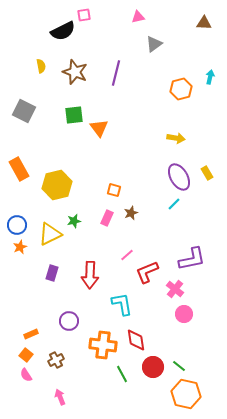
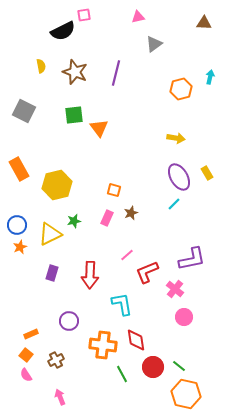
pink circle at (184, 314): moved 3 px down
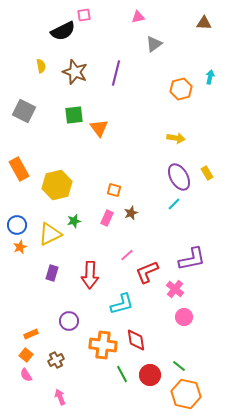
cyan L-shape at (122, 304): rotated 85 degrees clockwise
red circle at (153, 367): moved 3 px left, 8 px down
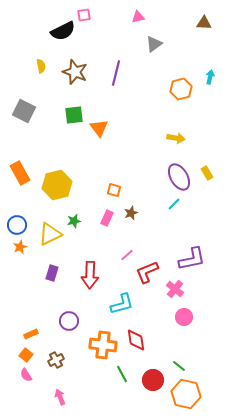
orange rectangle at (19, 169): moved 1 px right, 4 px down
red circle at (150, 375): moved 3 px right, 5 px down
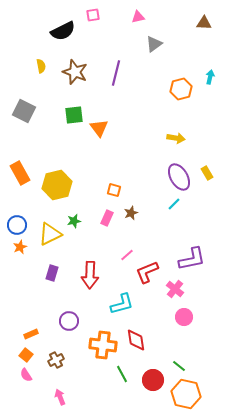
pink square at (84, 15): moved 9 px right
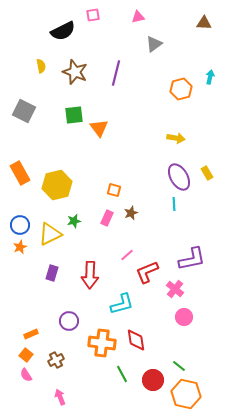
cyan line at (174, 204): rotated 48 degrees counterclockwise
blue circle at (17, 225): moved 3 px right
orange cross at (103, 345): moved 1 px left, 2 px up
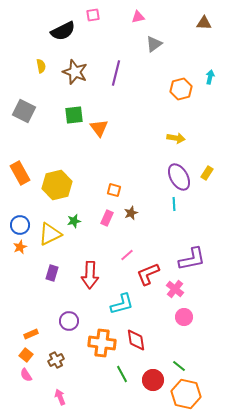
yellow rectangle at (207, 173): rotated 64 degrees clockwise
red L-shape at (147, 272): moved 1 px right, 2 px down
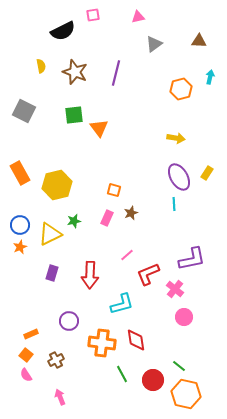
brown triangle at (204, 23): moved 5 px left, 18 px down
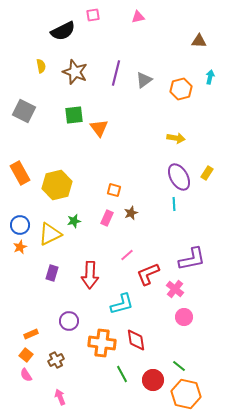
gray triangle at (154, 44): moved 10 px left, 36 px down
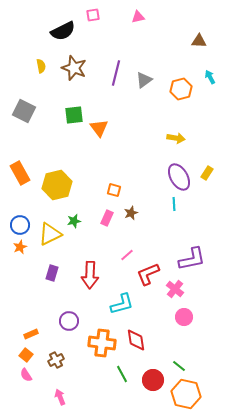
brown star at (75, 72): moved 1 px left, 4 px up
cyan arrow at (210, 77): rotated 40 degrees counterclockwise
